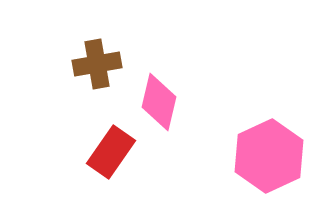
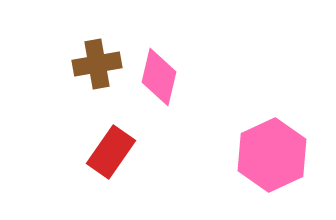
pink diamond: moved 25 px up
pink hexagon: moved 3 px right, 1 px up
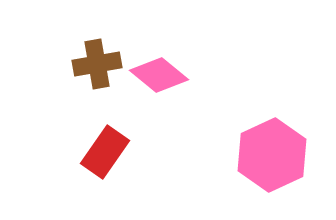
pink diamond: moved 2 px up; rotated 64 degrees counterclockwise
red rectangle: moved 6 px left
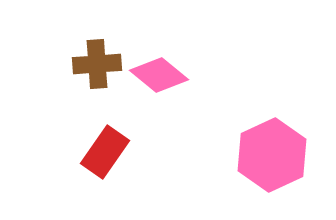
brown cross: rotated 6 degrees clockwise
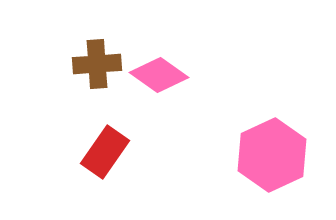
pink diamond: rotated 4 degrees counterclockwise
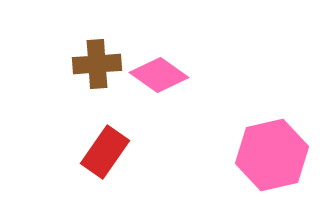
pink hexagon: rotated 12 degrees clockwise
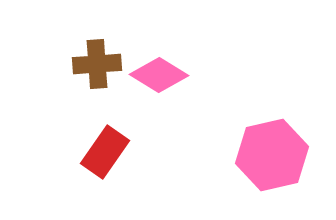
pink diamond: rotated 4 degrees counterclockwise
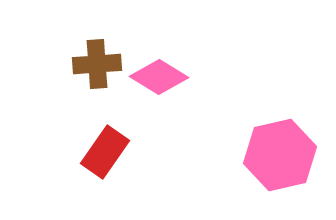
pink diamond: moved 2 px down
pink hexagon: moved 8 px right
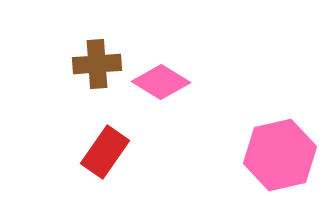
pink diamond: moved 2 px right, 5 px down
